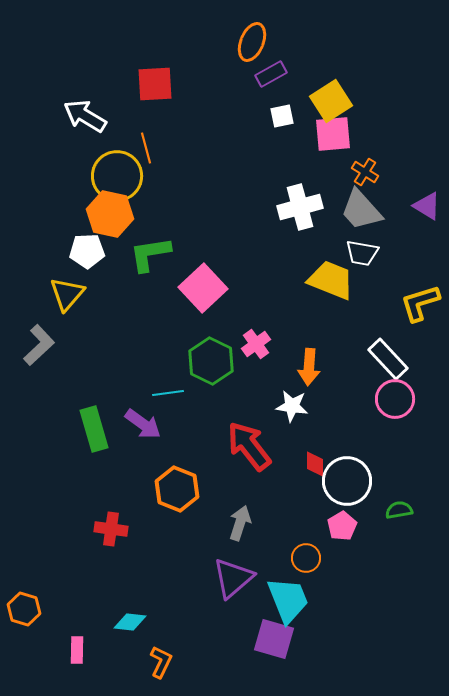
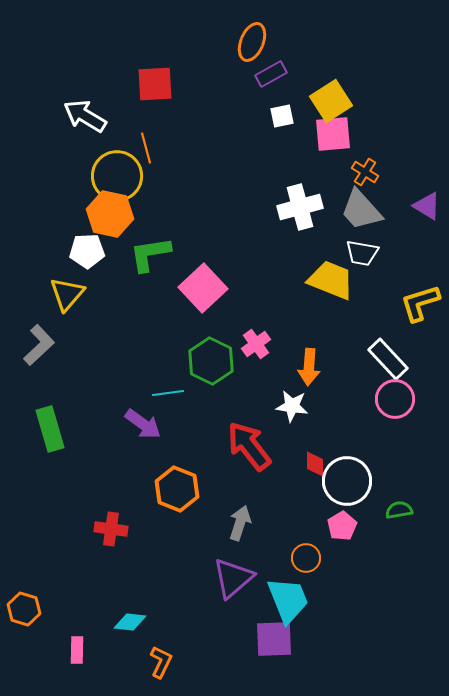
green rectangle at (94, 429): moved 44 px left
purple square at (274, 639): rotated 18 degrees counterclockwise
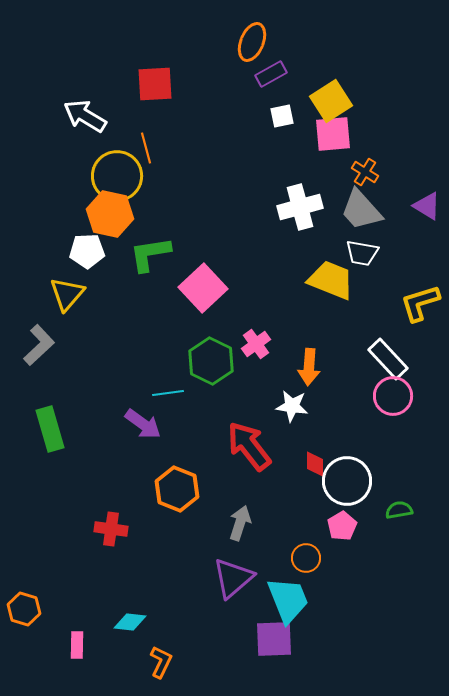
pink circle at (395, 399): moved 2 px left, 3 px up
pink rectangle at (77, 650): moved 5 px up
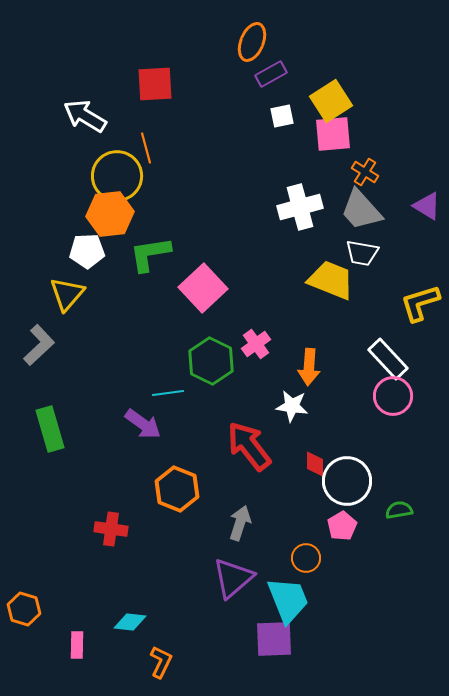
orange hexagon at (110, 214): rotated 18 degrees counterclockwise
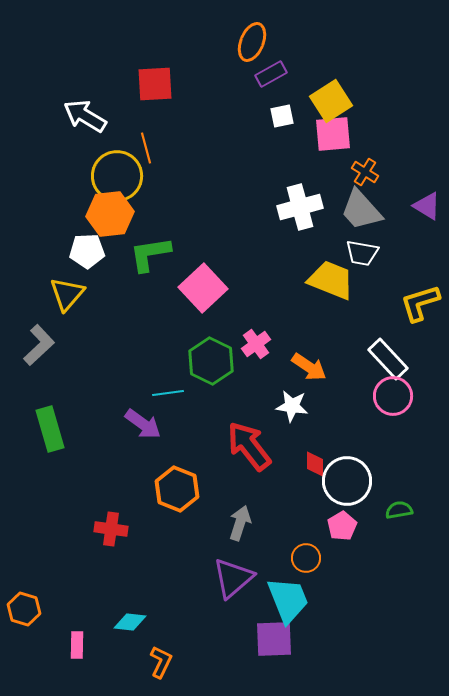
orange arrow at (309, 367): rotated 60 degrees counterclockwise
